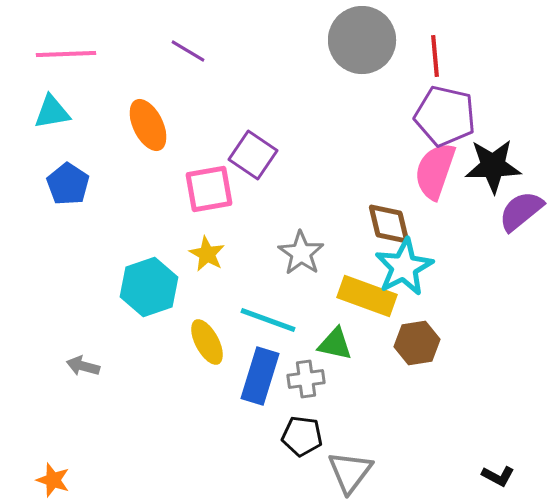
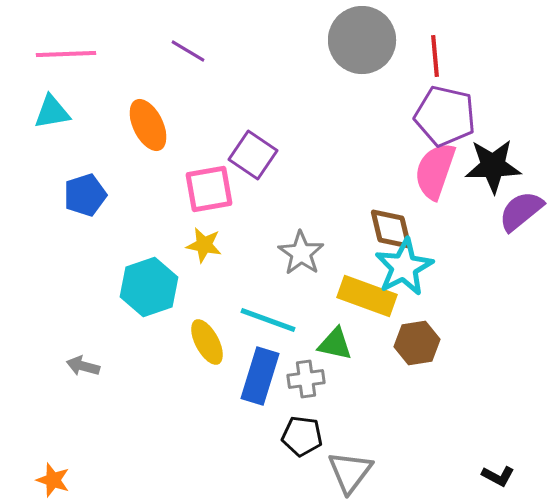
blue pentagon: moved 17 px right, 11 px down; rotated 21 degrees clockwise
brown diamond: moved 2 px right, 5 px down
yellow star: moved 3 px left, 9 px up; rotated 18 degrees counterclockwise
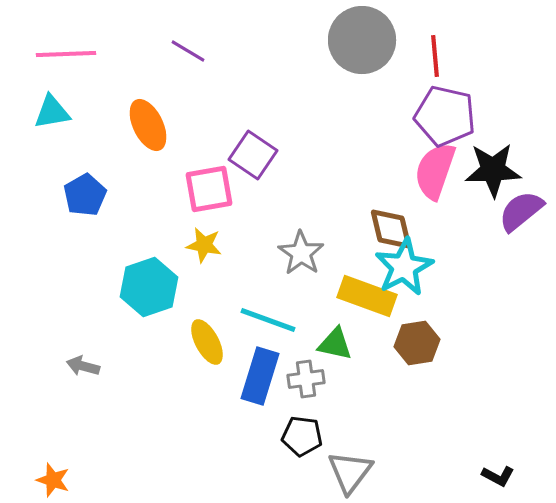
black star: moved 4 px down
blue pentagon: rotated 12 degrees counterclockwise
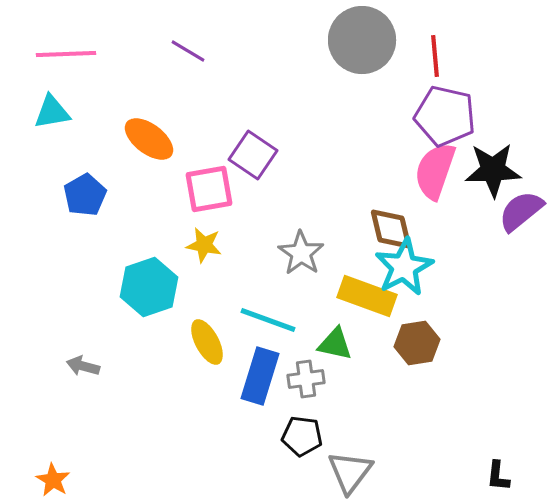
orange ellipse: moved 1 px right, 14 px down; rotated 27 degrees counterclockwise
black L-shape: rotated 68 degrees clockwise
orange star: rotated 12 degrees clockwise
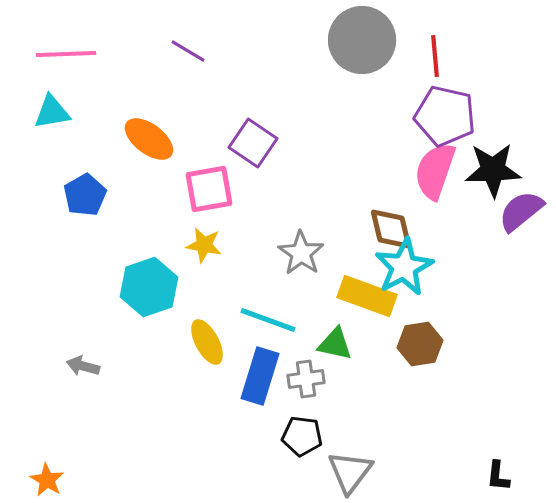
purple square: moved 12 px up
brown hexagon: moved 3 px right, 1 px down
orange star: moved 6 px left
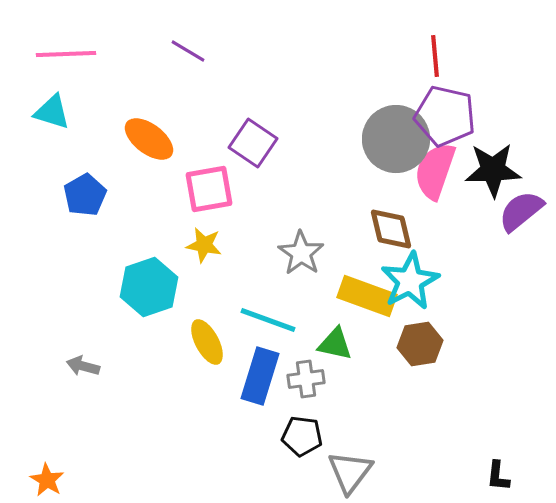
gray circle: moved 34 px right, 99 px down
cyan triangle: rotated 27 degrees clockwise
cyan star: moved 6 px right, 14 px down
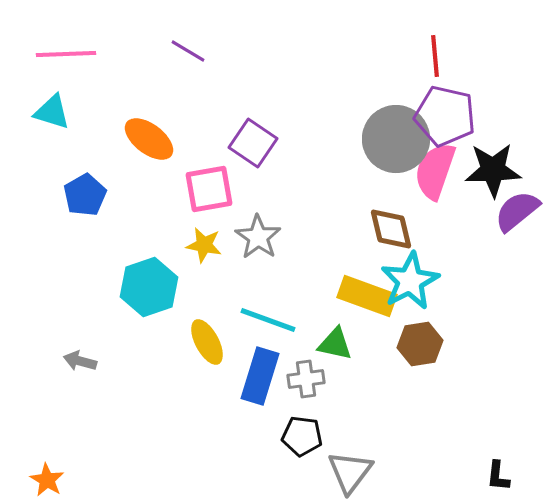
purple semicircle: moved 4 px left
gray star: moved 43 px left, 16 px up
gray arrow: moved 3 px left, 5 px up
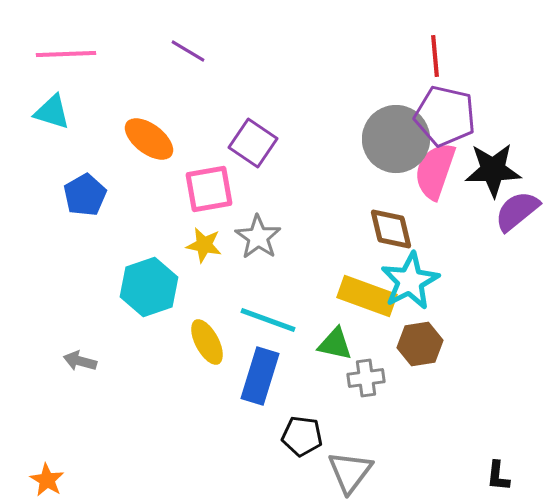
gray cross: moved 60 px right, 1 px up
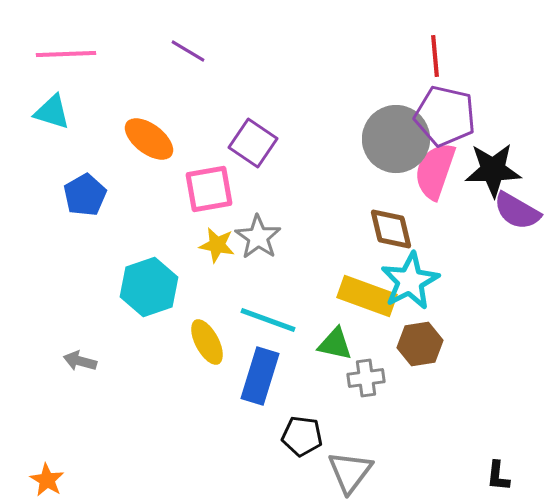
purple semicircle: rotated 111 degrees counterclockwise
yellow star: moved 13 px right
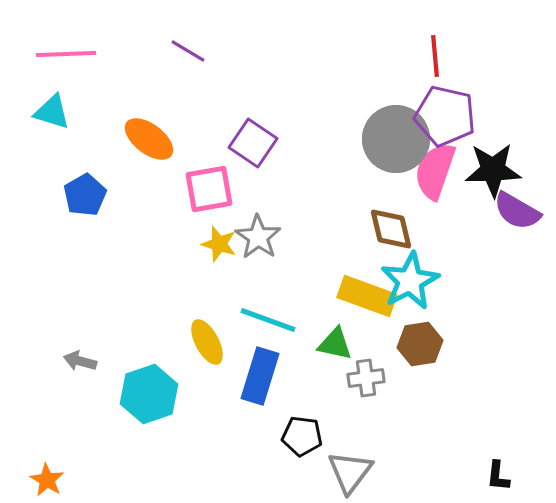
yellow star: moved 2 px right, 1 px up; rotated 6 degrees clockwise
cyan hexagon: moved 107 px down
